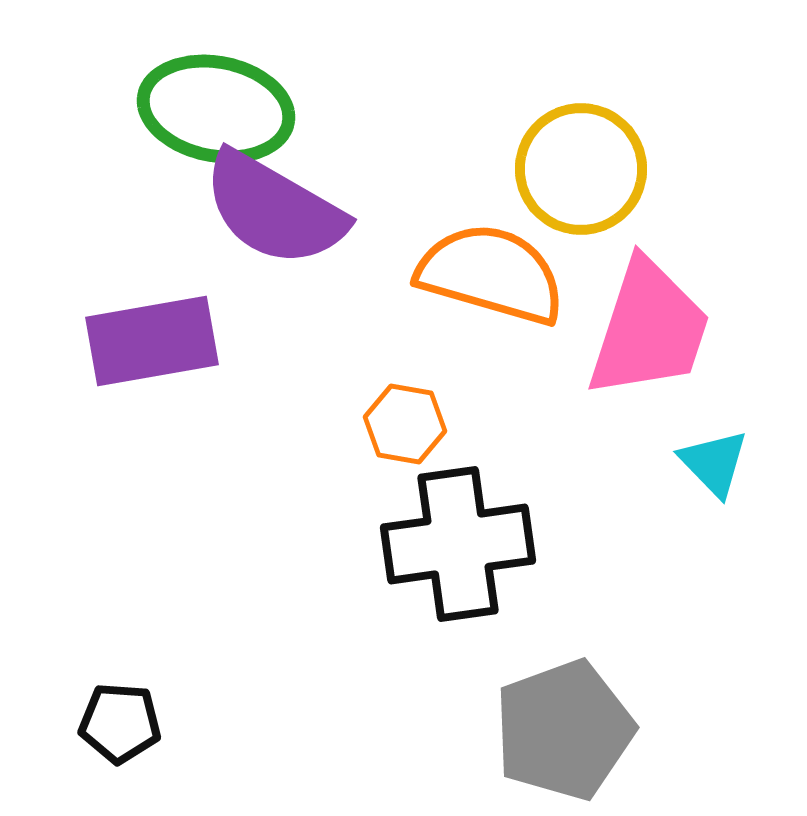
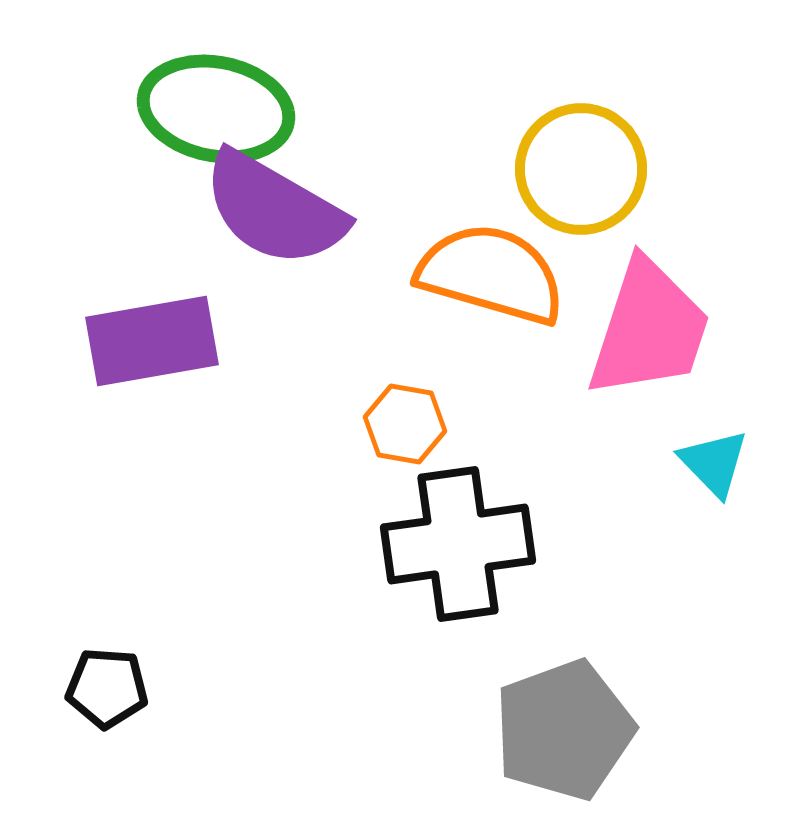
black pentagon: moved 13 px left, 35 px up
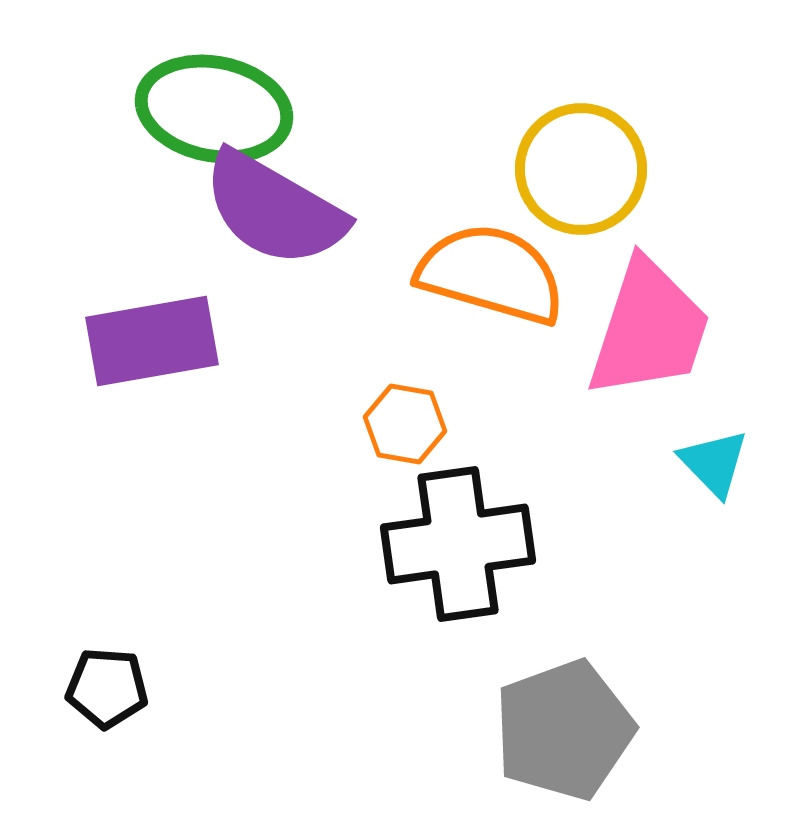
green ellipse: moved 2 px left
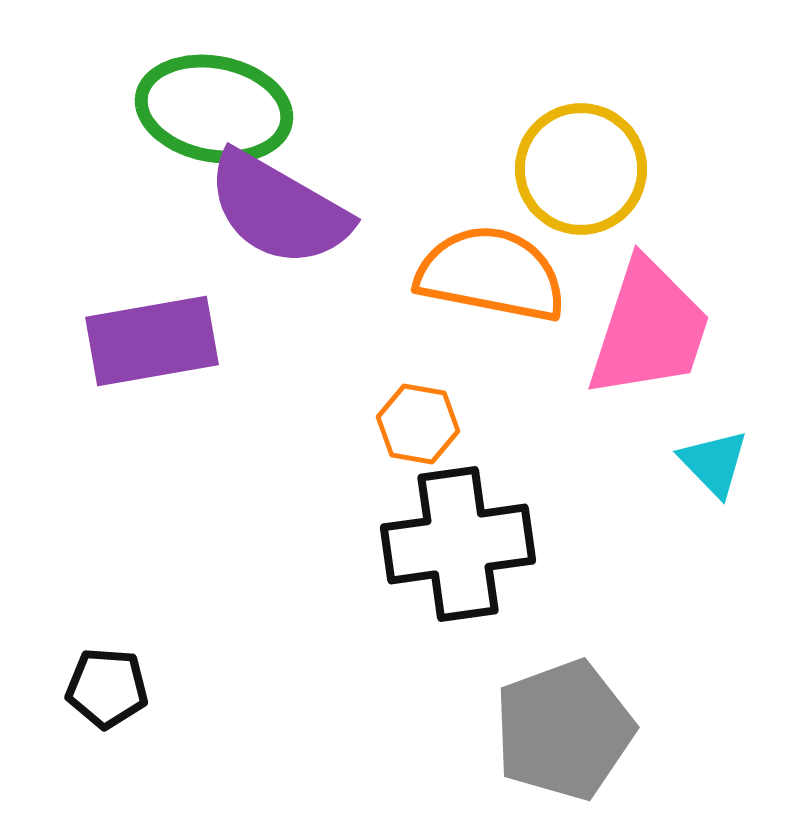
purple semicircle: moved 4 px right
orange semicircle: rotated 5 degrees counterclockwise
orange hexagon: moved 13 px right
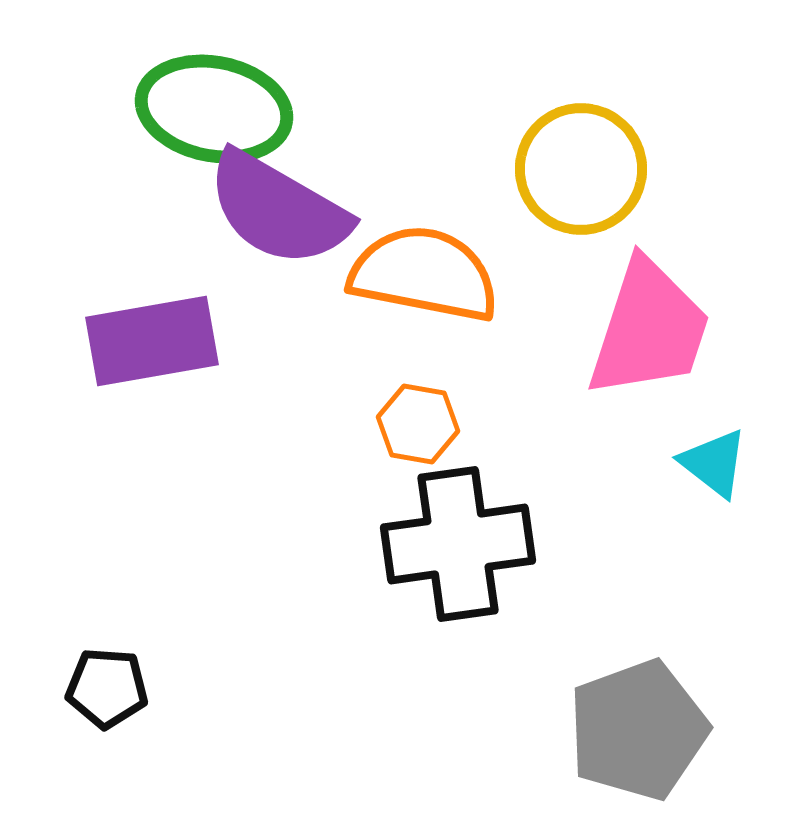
orange semicircle: moved 67 px left
cyan triangle: rotated 8 degrees counterclockwise
gray pentagon: moved 74 px right
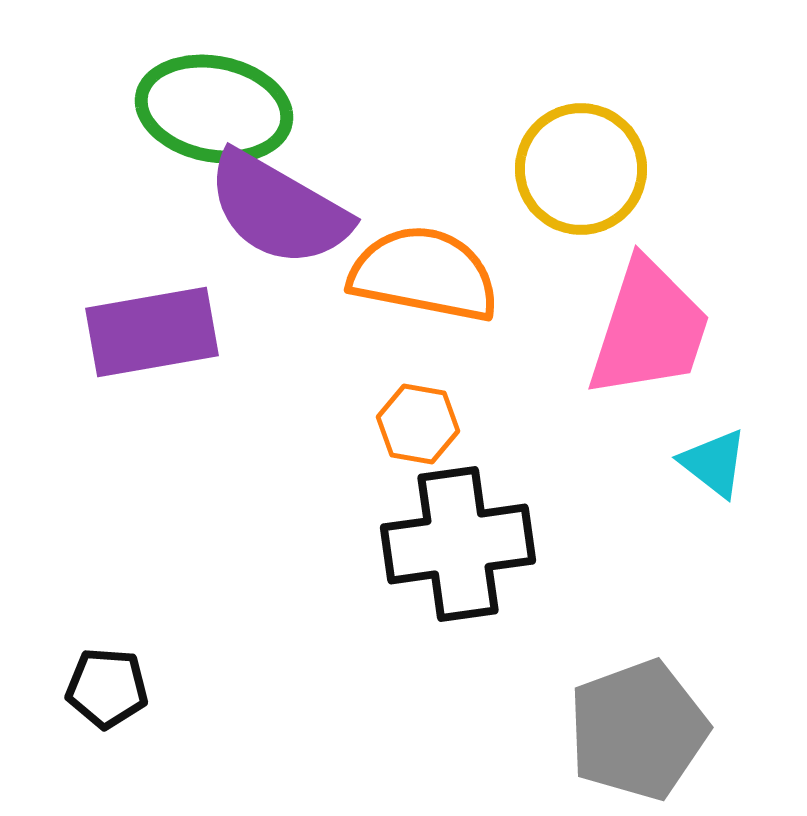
purple rectangle: moved 9 px up
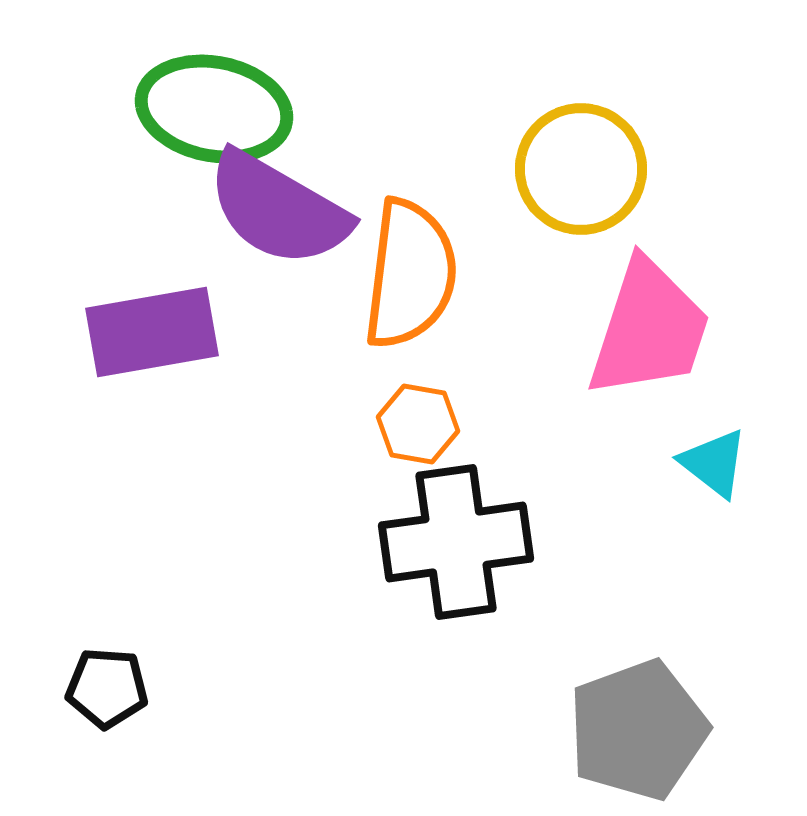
orange semicircle: moved 14 px left; rotated 86 degrees clockwise
black cross: moved 2 px left, 2 px up
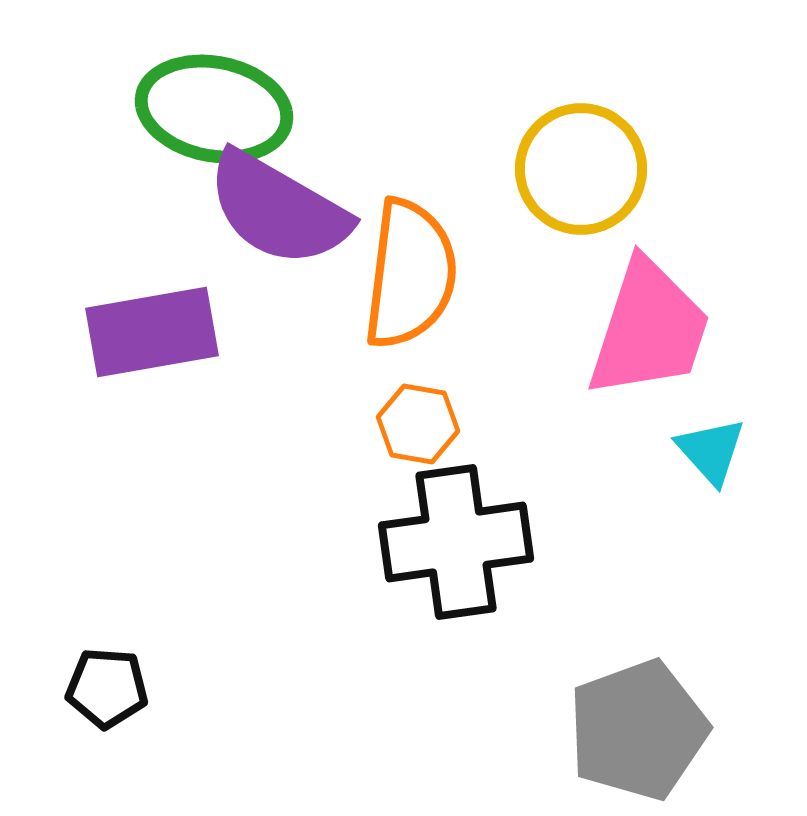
cyan triangle: moved 3 px left, 12 px up; rotated 10 degrees clockwise
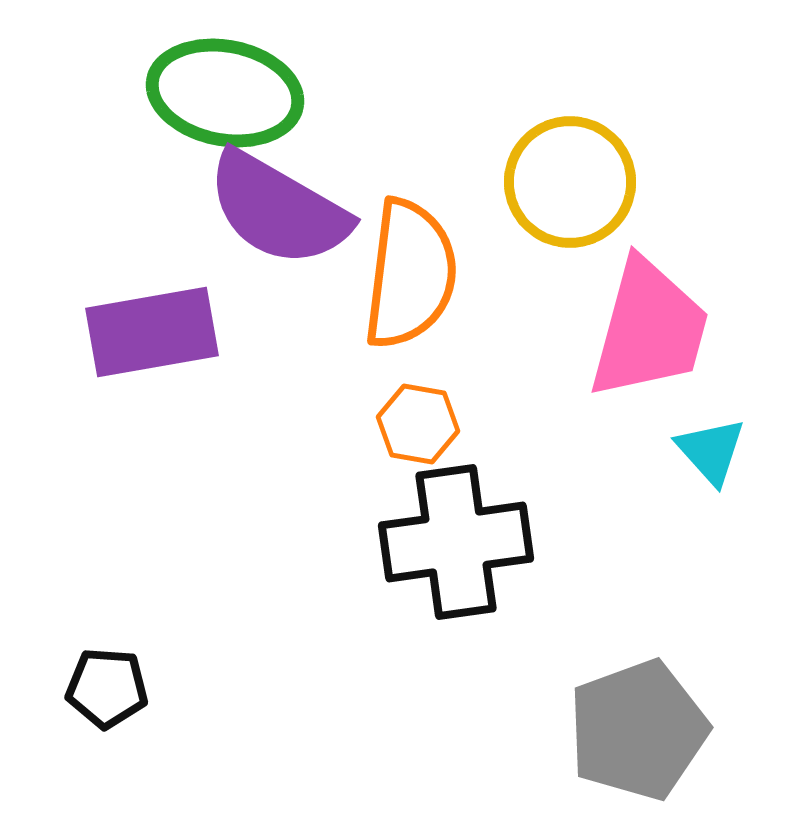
green ellipse: moved 11 px right, 16 px up
yellow circle: moved 11 px left, 13 px down
pink trapezoid: rotated 3 degrees counterclockwise
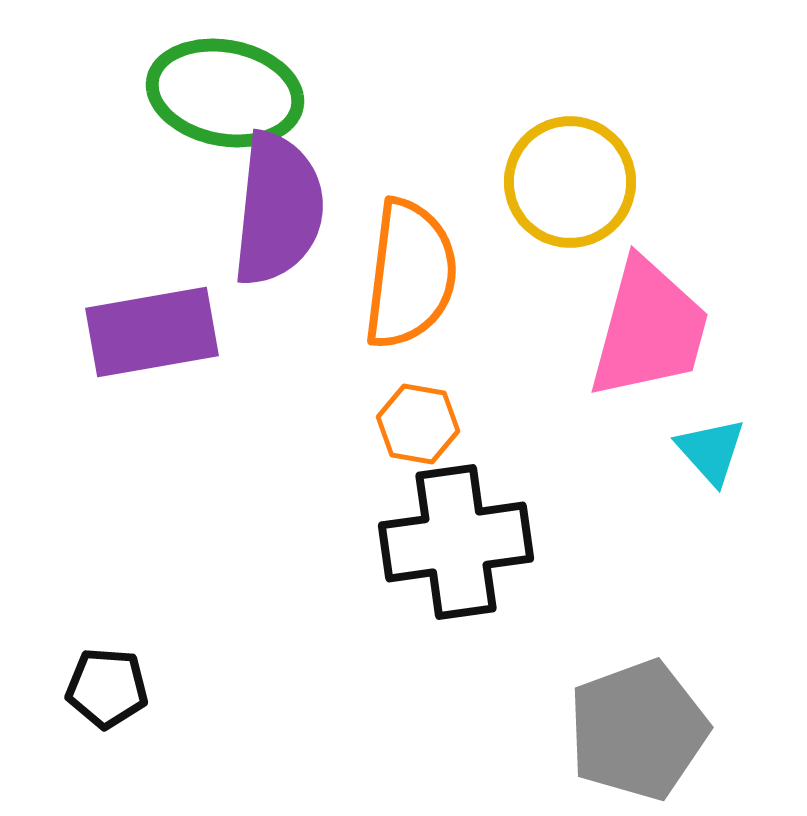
purple semicircle: rotated 114 degrees counterclockwise
